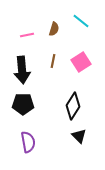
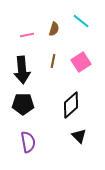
black diamond: moved 2 px left, 1 px up; rotated 16 degrees clockwise
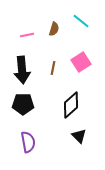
brown line: moved 7 px down
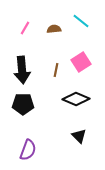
brown semicircle: rotated 112 degrees counterclockwise
pink line: moved 2 px left, 7 px up; rotated 48 degrees counterclockwise
brown line: moved 3 px right, 2 px down
black diamond: moved 5 px right, 6 px up; rotated 64 degrees clockwise
purple semicircle: moved 8 px down; rotated 30 degrees clockwise
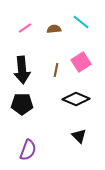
cyan line: moved 1 px down
pink line: rotated 24 degrees clockwise
black pentagon: moved 1 px left
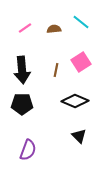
black diamond: moved 1 px left, 2 px down
